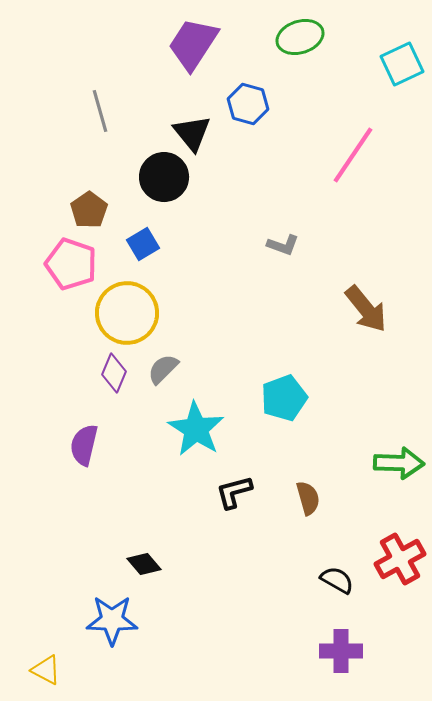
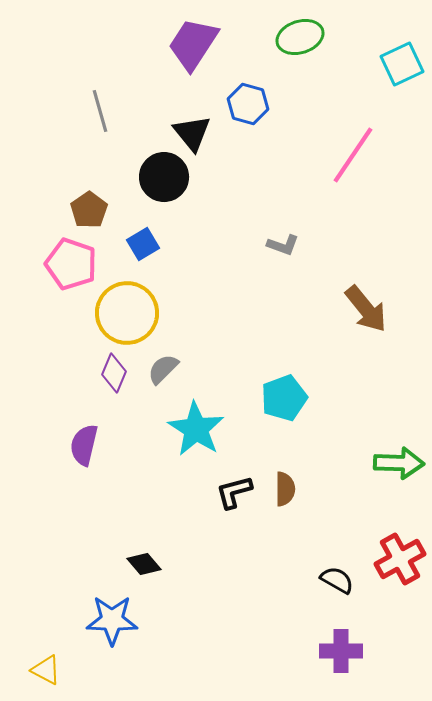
brown semicircle: moved 23 px left, 9 px up; rotated 16 degrees clockwise
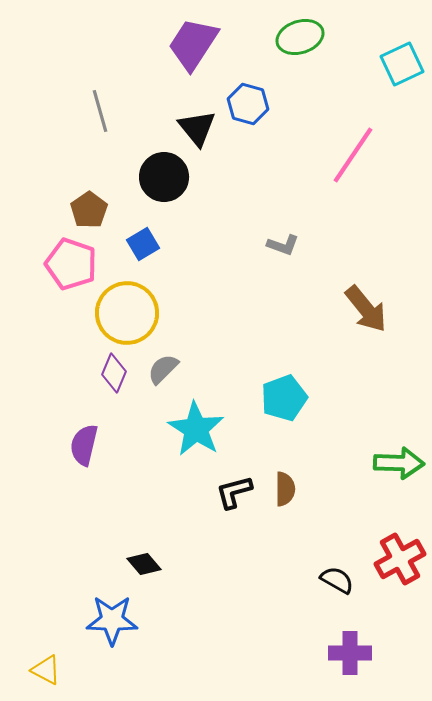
black triangle: moved 5 px right, 5 px up
purple cross: moved 9 px right, 2 px down
